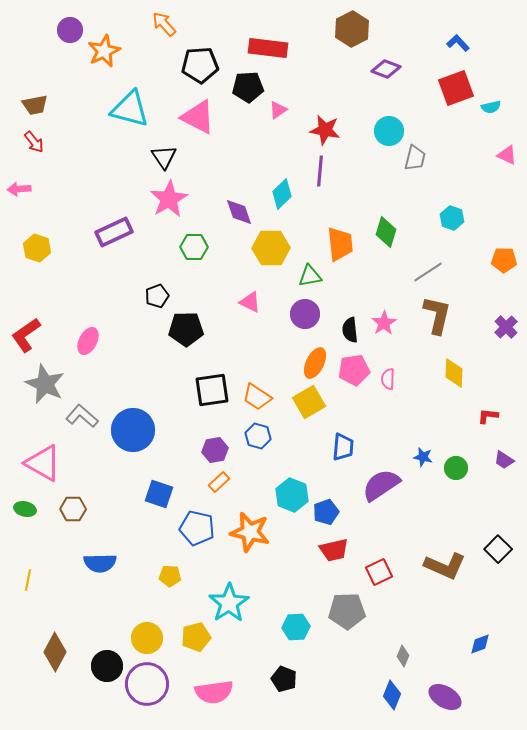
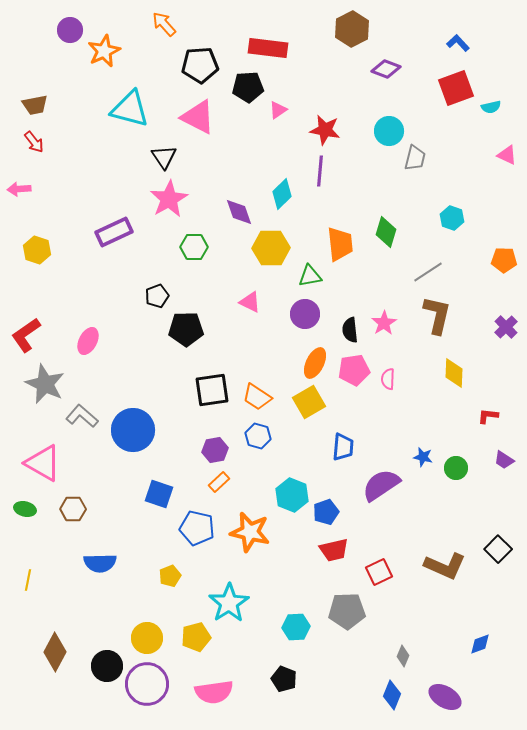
yellow hexagon at (37, 248): moved 2 px down
yellow pentagon at (170, 576): rotated 25 degrees counterclockwise
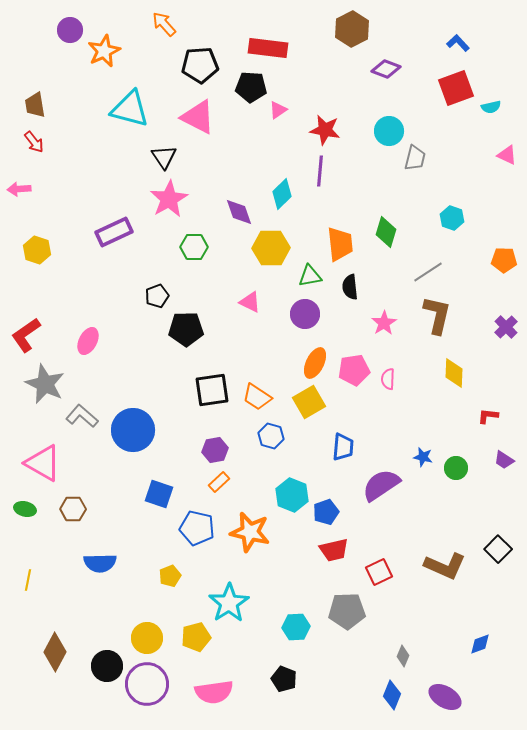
black pentagon at (248, 87): moved 3 px right; rotated 8 degrees clockwise
brown trapezoid at (35, 105): rotated 92 degrees clockwise
black semicircle at (350, 330): moved 43 px up
blue hexagon at (258, 436): moved 13 px right
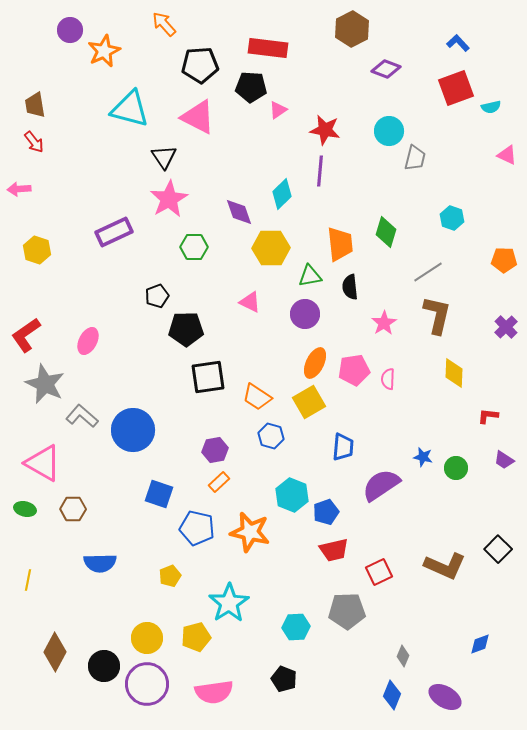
black square at (212, 390): moved 4 px left, 13 px up
black circle at (107, 666): moved 3 px left
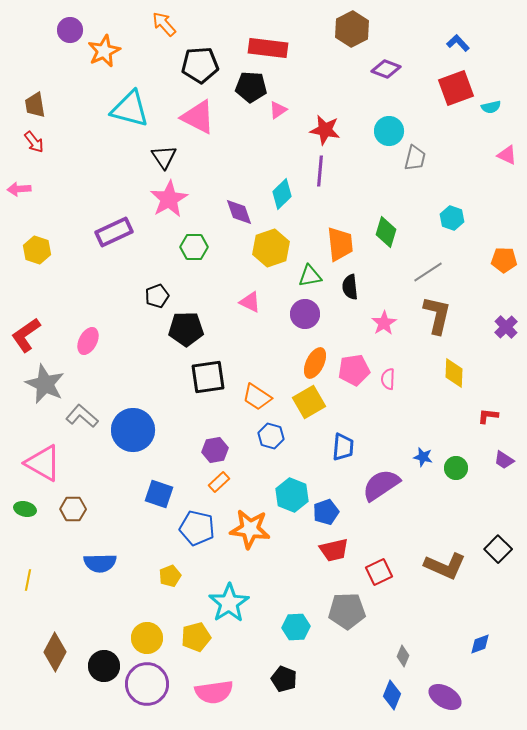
yellow hexagon at (271, 248): rotated 18 degrees counterclockwise
orange star at (250, 532): moved 3 px up; rotated 6 degrees counterclockwise
